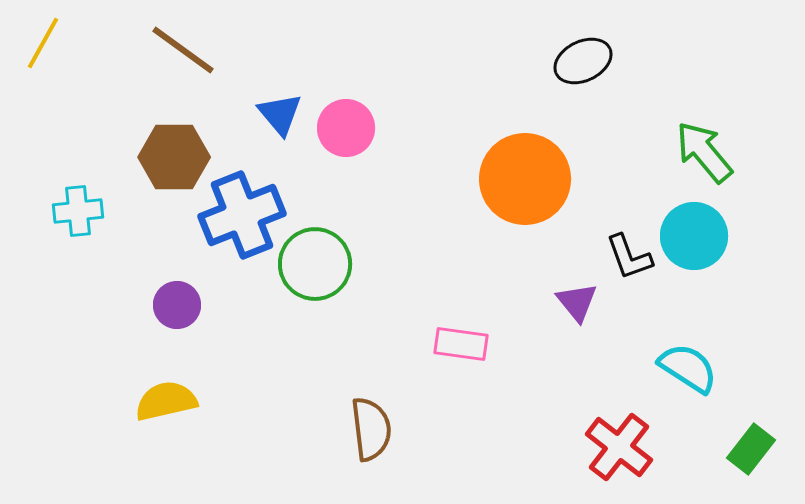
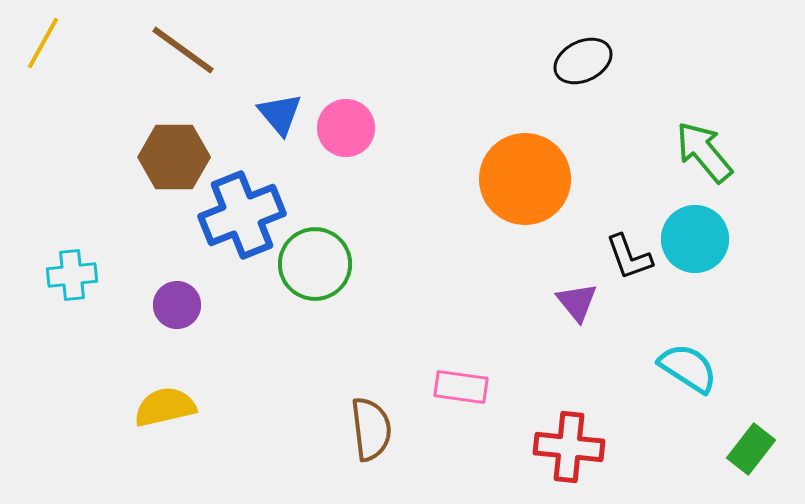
cyan cross: moved 6 px left, 64 px down
cyan circle: moved 1 px right, 3 px down
pink rectangle: moved 43 px down
yellow semicircle: moved 1 px left, 6 px down
red cross: moved 50 px left; rotated 32 degrees counterclockwise
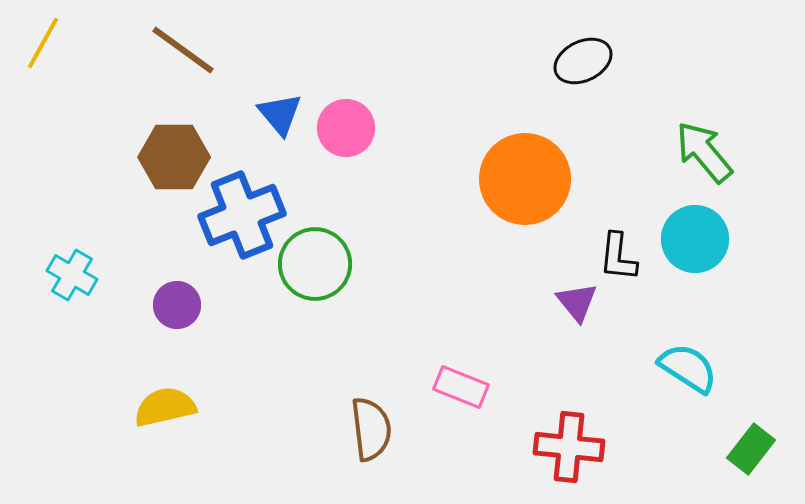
black L-shape: moved 11 px left; rotated 26 degrees clockwise
cyan cross: rotated 36 degrees clockwise
pink rectangle: rotated 14 degrees clockwise
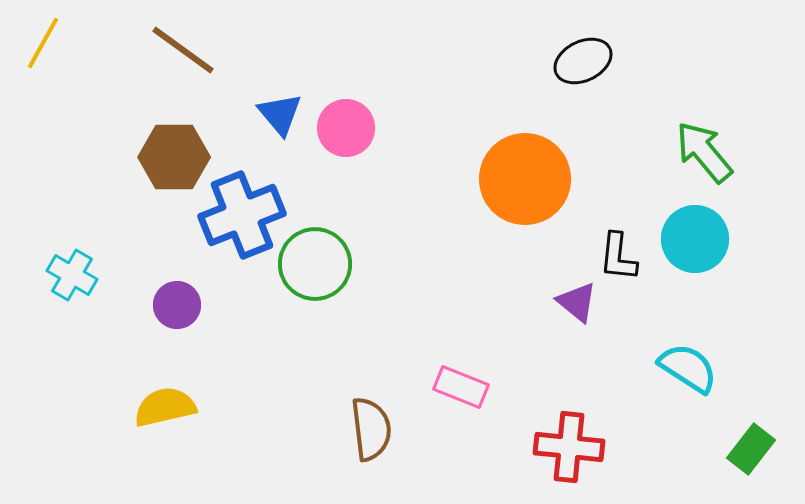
purple triangle: rotated 12 degrees counterclockwise
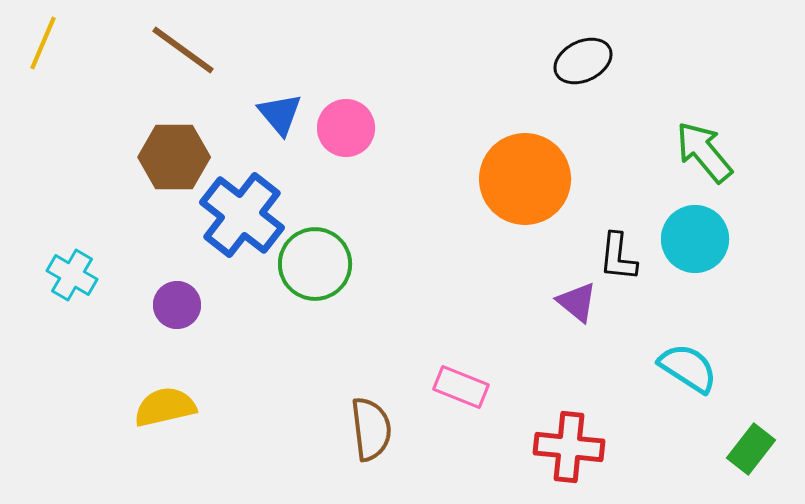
yellow line: rotated 6 degrees counterclockwise
blue cross: rotated 30 degrees counterclockwise
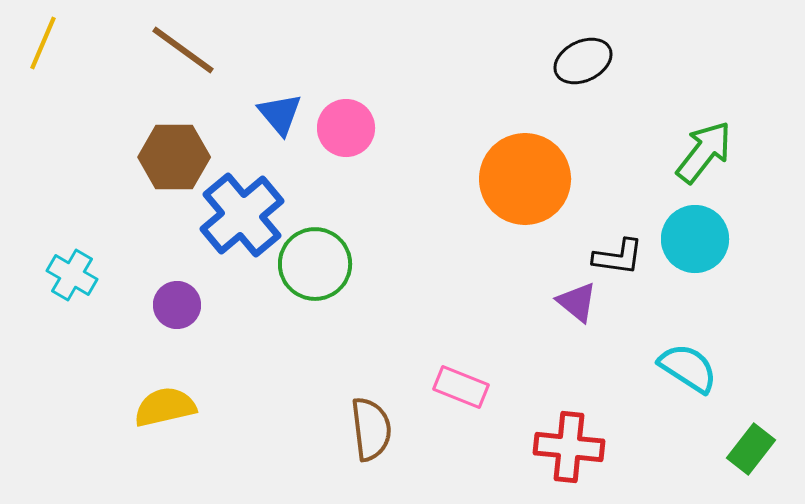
green arrow: rotated 78 degrees clockwise
blue cross: rotated 12 degrees clockwise
black L-shape: rotated 88 degrees counterclockwise
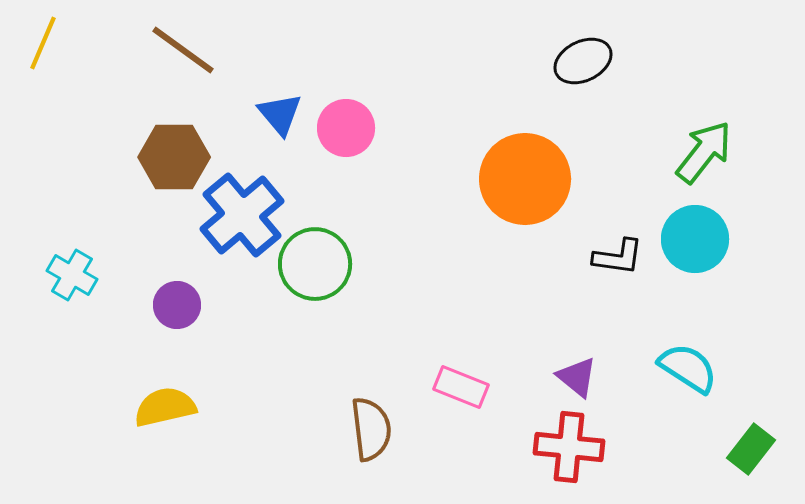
purple triangle: moved 75 px down
